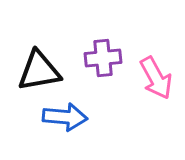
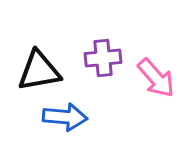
pink arrow: rotated 12 degrees counterclockwise
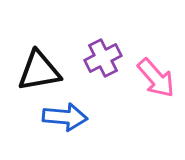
purple cross: rotated 21 degrees counterclockwise
